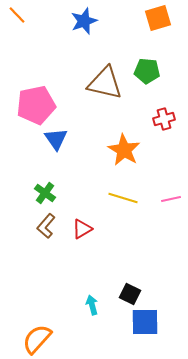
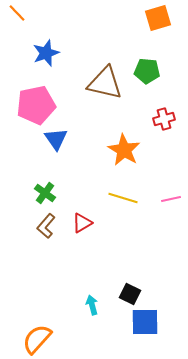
orange line: moved 2 px up
blue star: moved 38 px left, 32 px down
red triangle: moved 6 px up
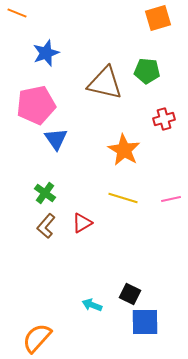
orange line: rotated 24 degrees counterclockwise
cyan arrow: rotated 54 degrees counterclockwise
orange semicircle: moved 1 px up
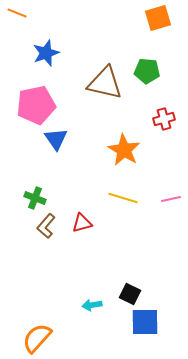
green cross: moved 10 px left, 5 px down; rotated 15 degrees counterclockwise
red triangle: rotated 15 degrees clockwise
cyan arrow: rotated 30 degrees counterclockwise
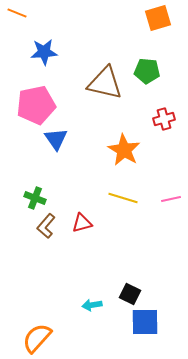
blue star: moved 2 px left, 1 px up; rotated 16 degrees clockwise
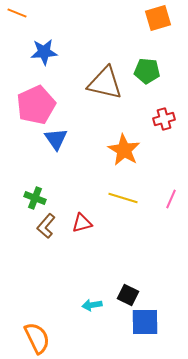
pink pentagon: rotated 12 degrees counterclockwise
pink line: rotated 54 degrees counterclockwise
black square: moved 2 px left, 1 px down
orange semicircle: rotated 112 degrees clockwise
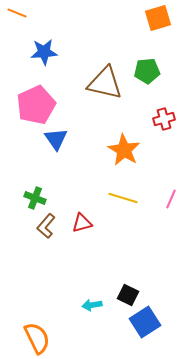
green pentagon: rotated 10 degrees counterclockwise
blue square: rotated 32 degrees counterclockwise
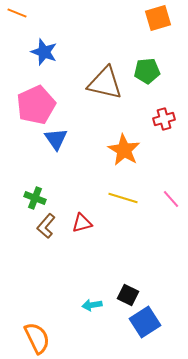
blue star: rotated 24 degrees clockwise
pink line: rotated 66 degrees counterclockwise
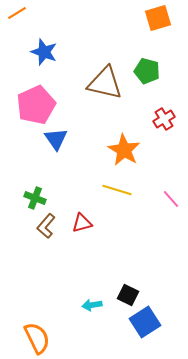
orange line: rotated 54 degrees counterclockwise
green pentagon: rotated 20 degrees clockwise
red cross: rotated 15 degrees counterclockwise
yellow line: moved 6 px left, 8 px up
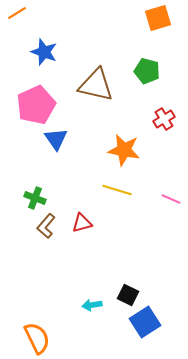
brown triangle: moved 9 px left, 2 px down
orange star: rotated 20 degrees counterclockwise
pink line: rotated 24 degrees counterclockwise
